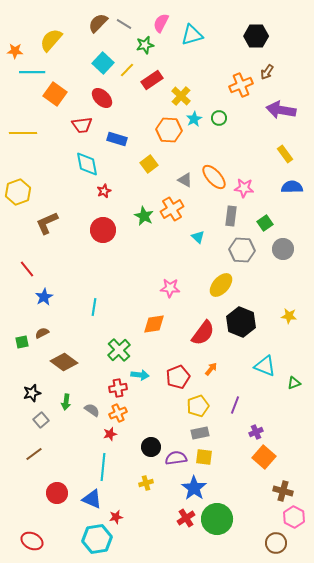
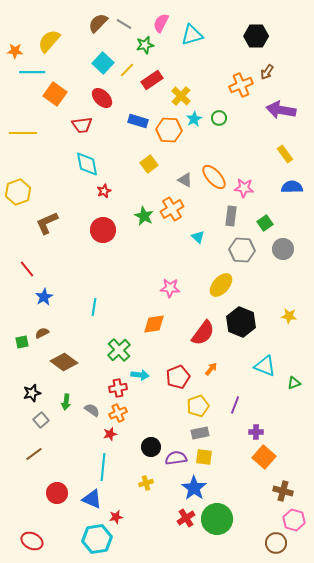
yellow semicircle at (51, 40): moved 2 px left, 1 px down
blue rectangle at (117, 139): moved 21 px right, 18 px up
purple cross at (256, 432): rotated 24 degrees clockwise
pink hexagon at (294, 517): moved 3 px down; rotated 10 degrees counterclockwise
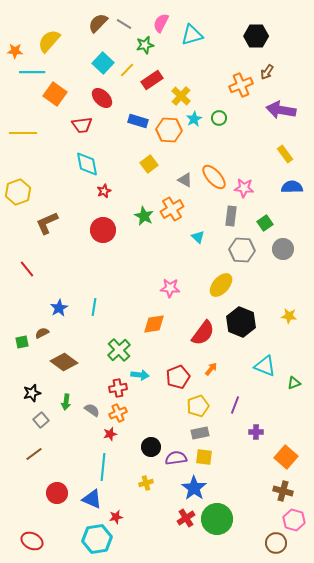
blue star at (44, 297): moved 15 px right, 11 px down
orange square at (264, 457): moved 22 px right
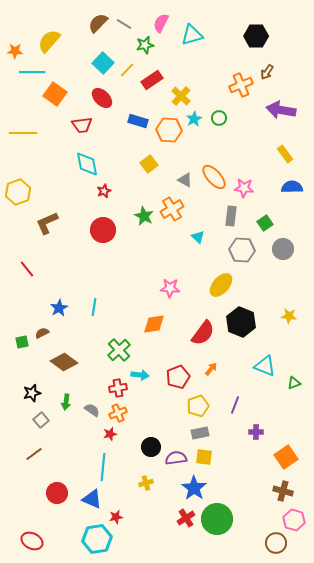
orange square at (286, 457): rotated 15 degrees clockwise
